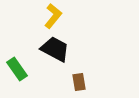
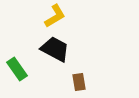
yellow L-shape: moved 2 px right; rotated 20 degrees clockwise
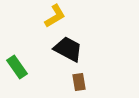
black trapezoid: moved 13 px right
green rectangle: moved 2 px up
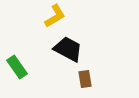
brown rectangle: moved 6 px right, 3 px up
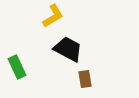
yellow L-shape: moved 2 px left
green rectangle: rotated 10 degrees clockwise
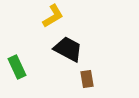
brown rectangle: moved 2 px right
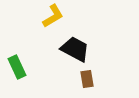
black trapezoid: moved 7 px right
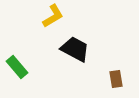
green rectangle: rotated 15 degrees counterclockwise
brown rectangle: moved 29 px right
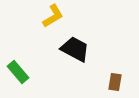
green rectangle: moved 1 px right, 5 px down
brown rectangle: moved 1 px left, 3 px down; rotated 18 degrees clockwise
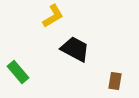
brown rectangle: moved 1 px up
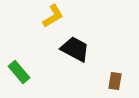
green rectangle: moved 1 px right
